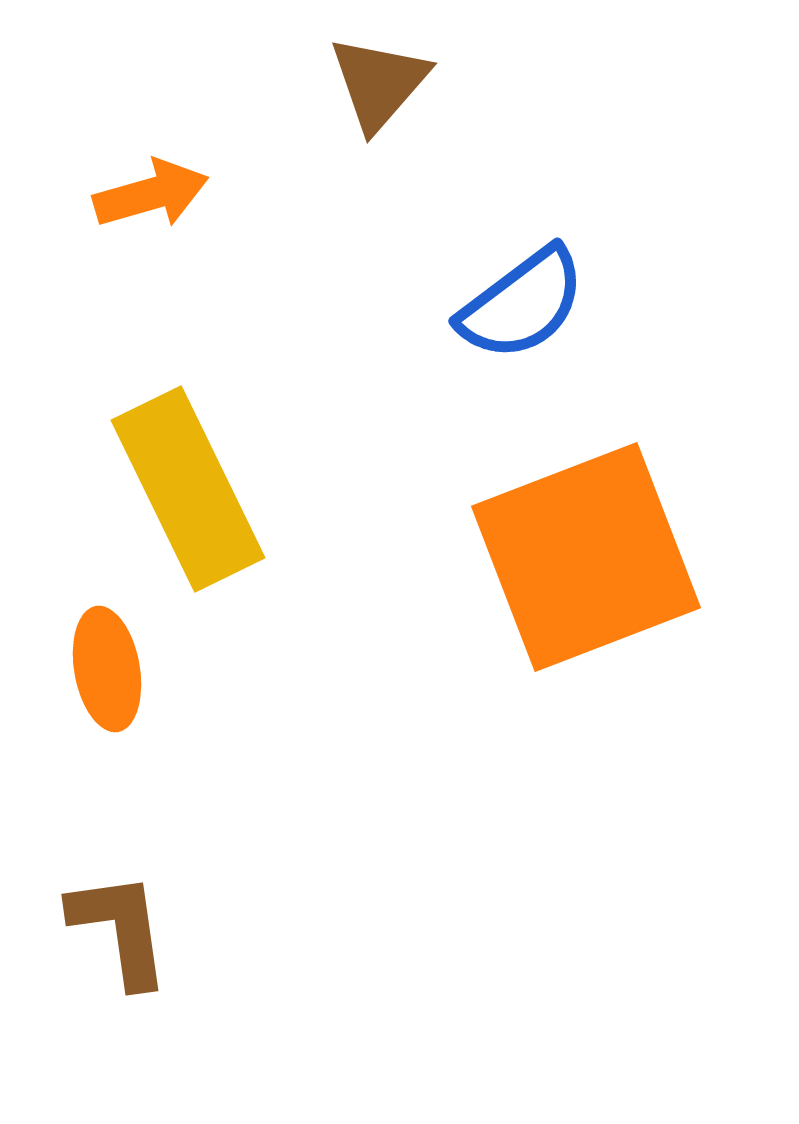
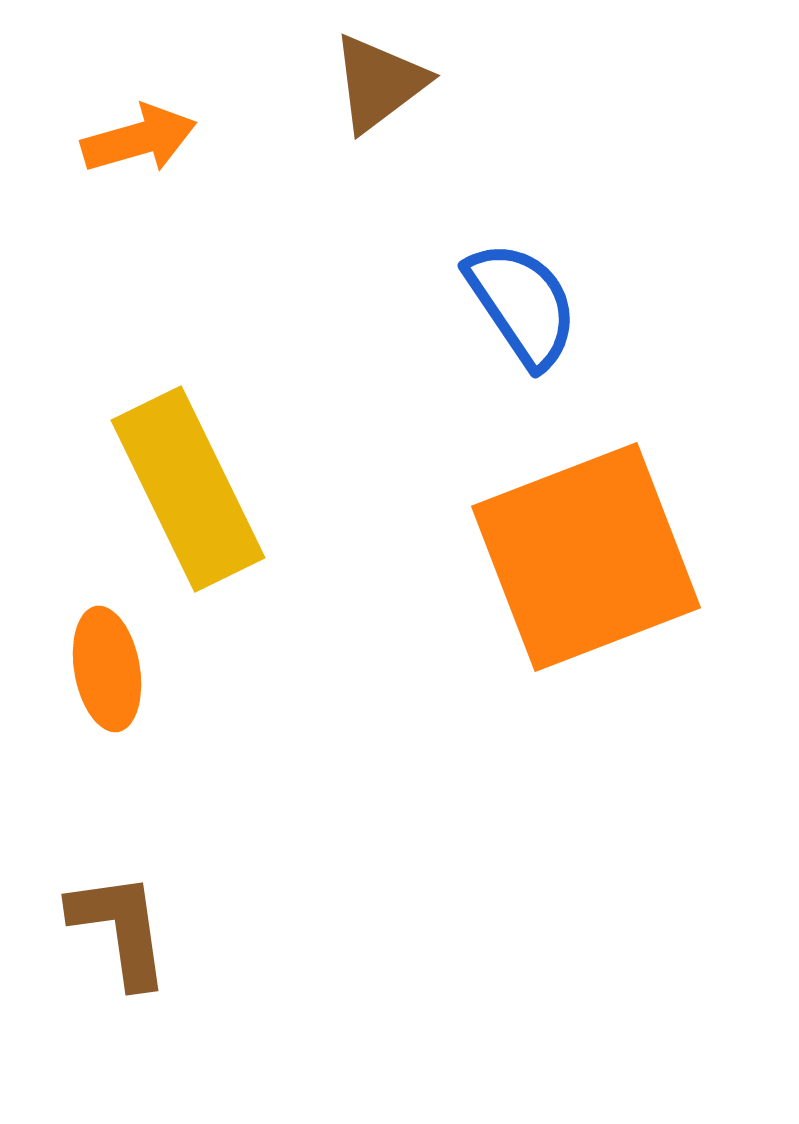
brown triangle: rotated 12 degrees clockwise
orange arrow: moved 12 px left, 55 px up
blue semicircle: rotated 87 degrees counterclockwise
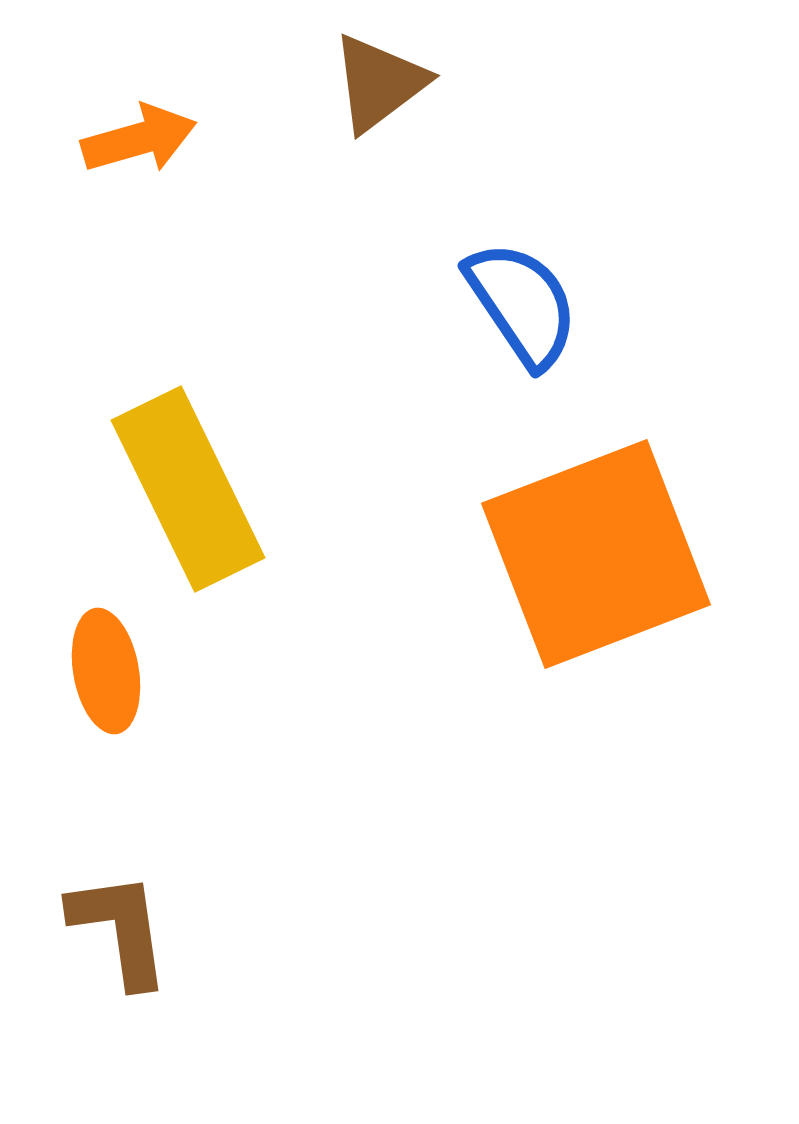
orange square: moved 10 px right, 3 px up
orange ellipse: moved 1 px left, 2 px down
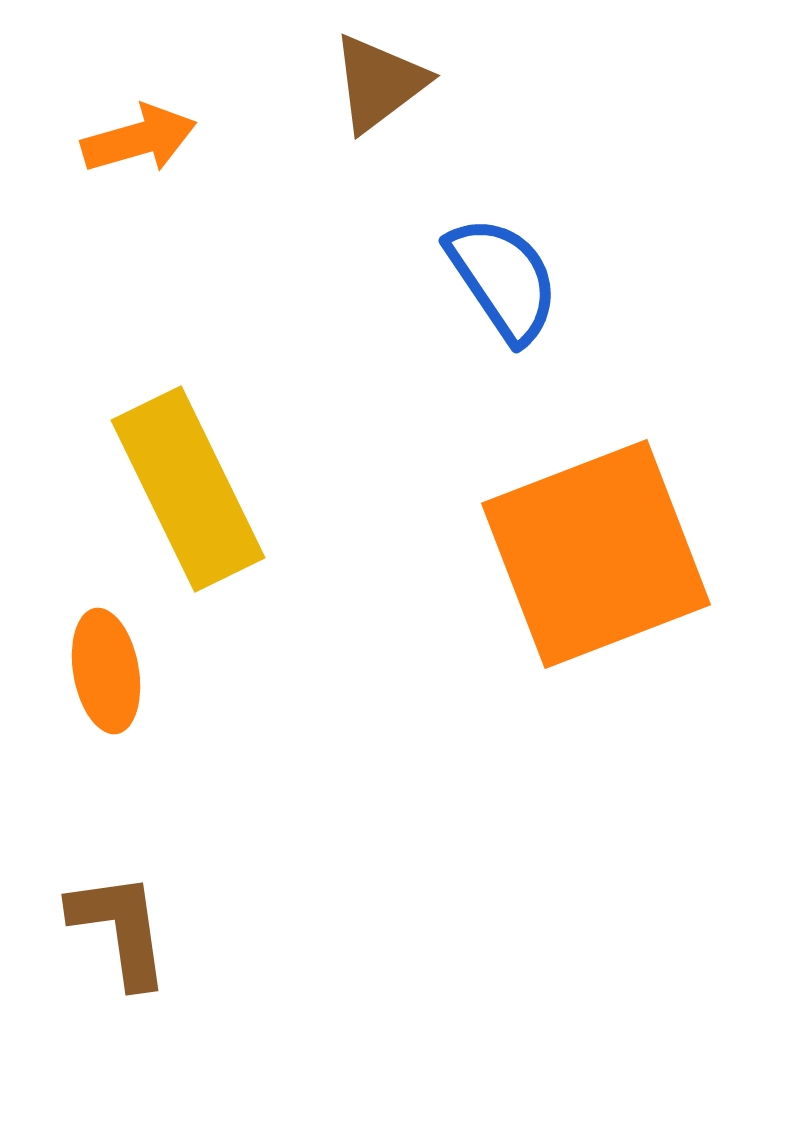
blue semicircle: moved 19 px left, 25 px up
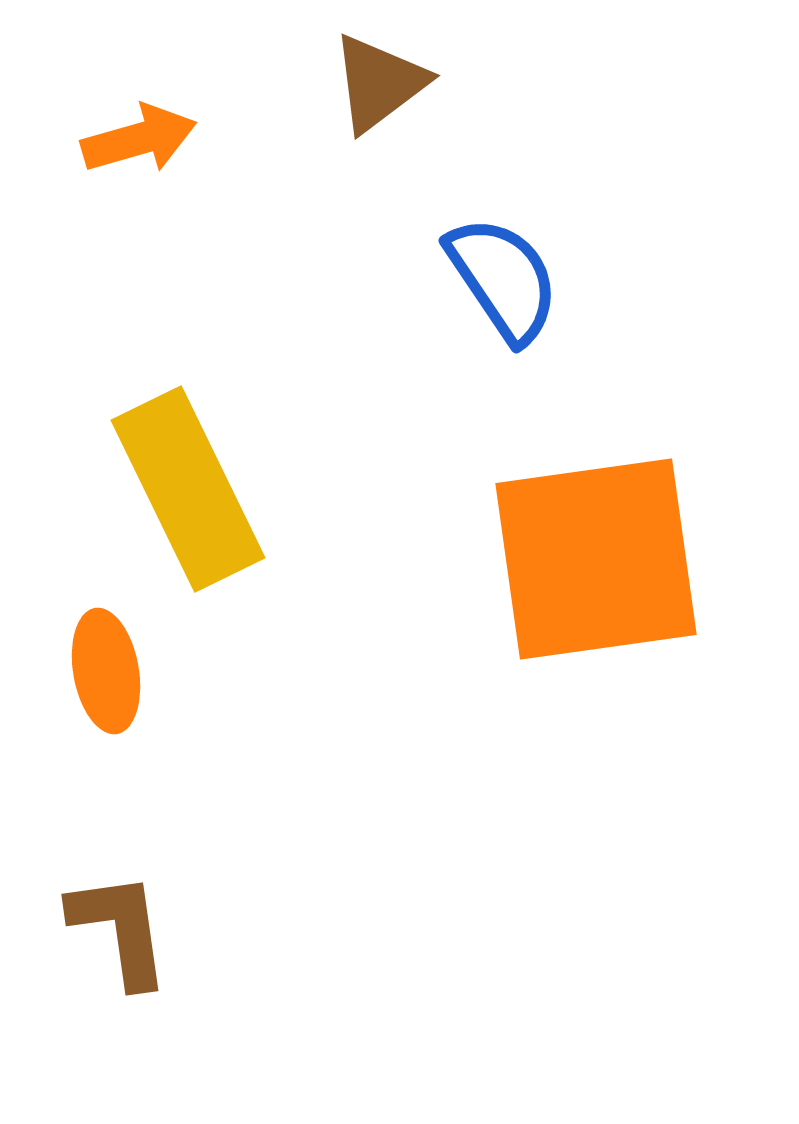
orange square: moved 5 px down; rotated 13 degrees clockwise
